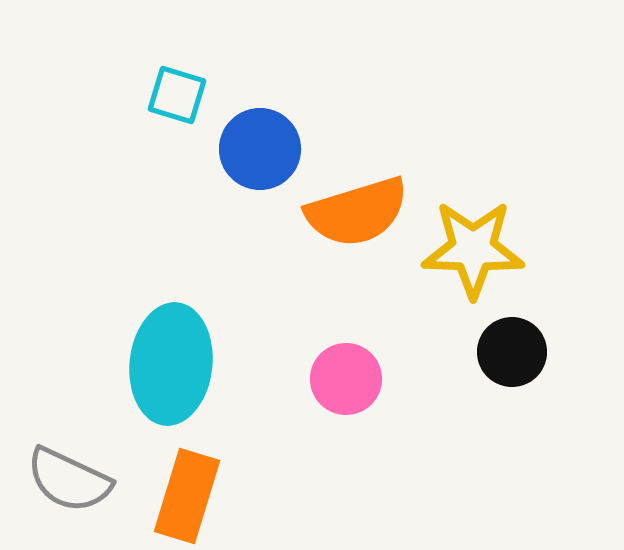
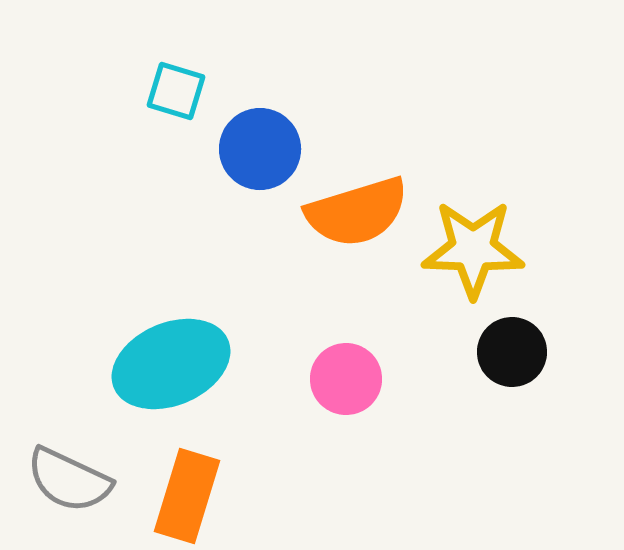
cyan square: moved 1 px left, 4 px up
cyan ellipse: rotated 61 degrees clockwise
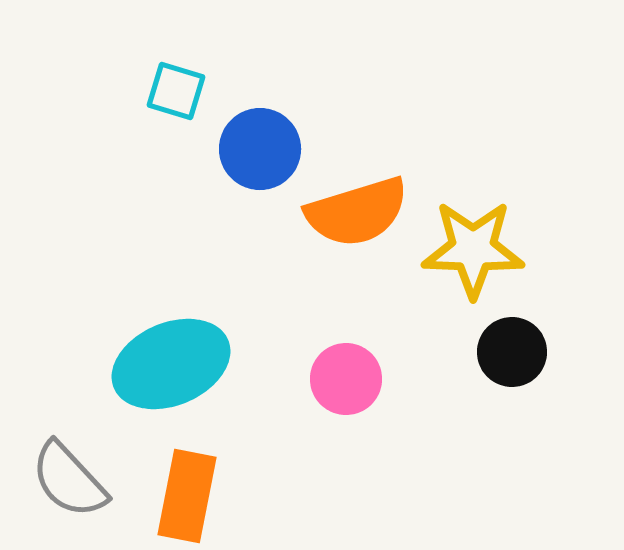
gray semicircle: rotated 22 degrees clockwise
orange rectangle: rotated 6 degrees counterclockwise
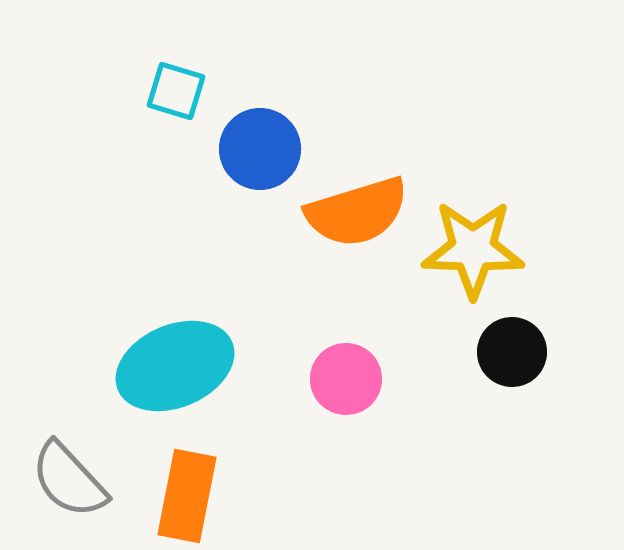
cyan ellipse: moved 4 px right, 2 px down
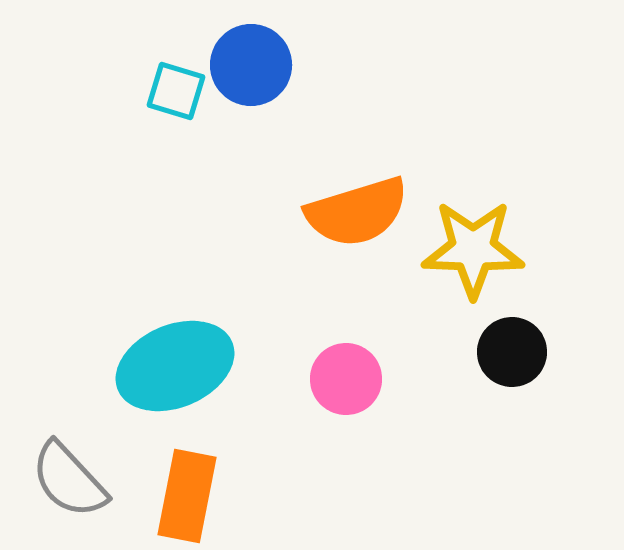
blue circle: moved 9 px left, 84 px up
